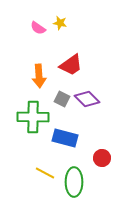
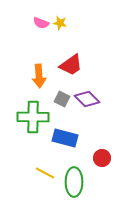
pink semicircle: moved 3 px right, 5 px up; rotated 14 degrees counterclockwise
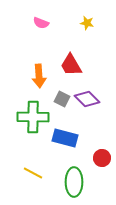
yellow star: moved 27 px right
red trapezoid: rotated 95 degrees clockwise
yellow line: moved 12 px left
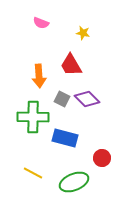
yellow star: moved 4 px left, 10 px down
green ellipse: rotated 68 degrees clockwise
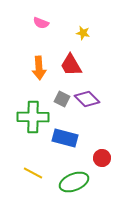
orange arrow: moved 8 px up
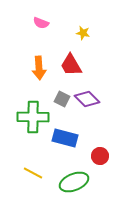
red circle: moved 2 px left, 2 px up
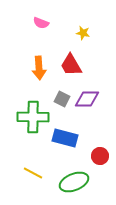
purple diamond: rotated 45 degrees counterclockwise
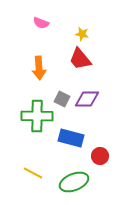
yellow star: moved 1 px left, 1 px down
red trapezoid: moved 9 px right, 6 px up; rotated 10 degrees counterclockwise
green cross: moved 4 px right, 1 px up
blue rectangle: moved 6 px right
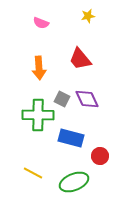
yellow star: moved 6 px right, 18 px up; rotated 24 degrees counterclockwise
purple diamond: rotated 65 degrees clockwise
green cross: moved 1 px right, 1 px up
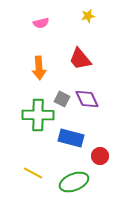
pink semicircle: rotated 35 degrees counterclockwise
